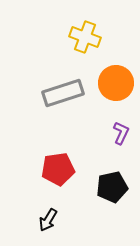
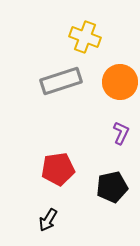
orange circle: moved 4 px right, 1 px up
gray rectangle: moved 2 px left, 12 px up
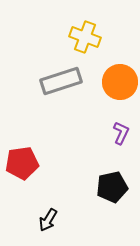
red pentagon: moved 36 px left, 6 px up
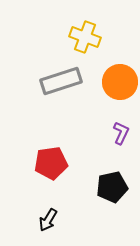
red pentagon: moved 29 px right
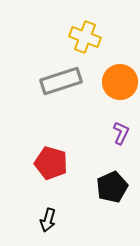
red pentagon: rotated 24 degrees clockwise
black pentagon: rotated 12 degrees counterclockwise
black arrow: rotated 15 degrees counterclockwise
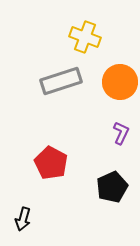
red pentagon: rotated 12 degrees clockwise
black arrow: moved 25 px left, 1 px up
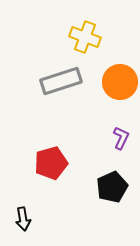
purple L-shape: moved 5 px down
red pentagon: rotated 28 degrees clockwise
black arrow: rotated 25 degrees counterclockwise
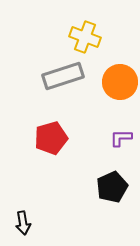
gray rectangle: moved 2 px right, 5 px up
purple L-shape: rotated 115 degrees counterclockwise
red pentagon: moved 25 px up
black arrow: moved 4 px down
